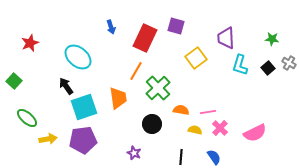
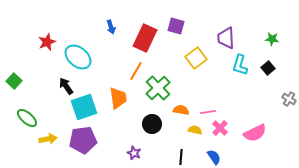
red star: moved 17 px right, 1 px up
gray cross: moved 36 px down
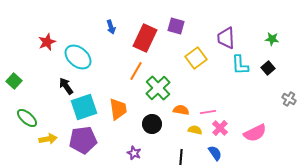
cyan L-shape: rotated 20 degrees counterclockwise
orange trapezoid: moved 11 px down
blue semicircle: moved 1 px right, 4 px up
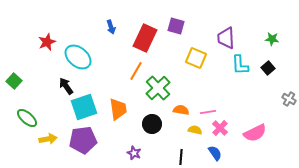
yellow square: rotated 30 degrees counterclockwise
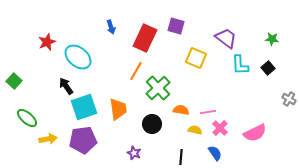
purple trapezoid: rotated 130 degrees clockwise
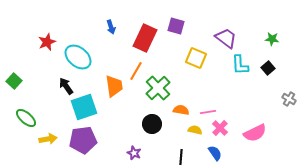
orange trapezoid: moved 4 px left, 23 px up
green ellipse: moved 1 px left
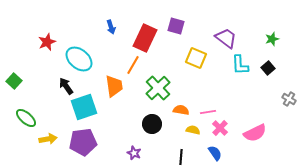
green star: rotated 24 degrees counterclockwise
cyan ellipse: moved 1 px right, 2 px down
orange line: moved 3 px left, 6 px up
yellow semicircle: moved 2 px left
purple pentagon: moved 2 px down
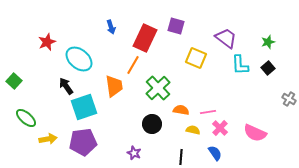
green star: moved 4 px left, 3 px down
pink semicircle: rotated 50 degrees clockwise
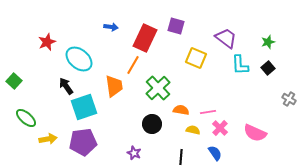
blue arrow: rotated 64 degrees counterclockwise
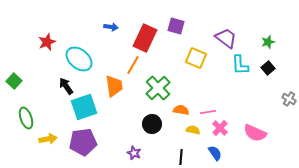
green ellipse: rotated 30 degrees clockwise
